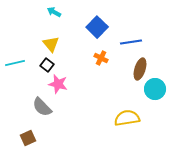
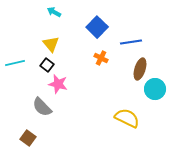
yellow semicircle: rotated 35 degrees clockwise
brown square: rotated 28 degrees counterclockwise
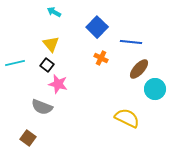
blue line: rotated 15 degrees clockwise
brown ellipse: moved 1 px left; rotated 25 degrees clockwise
gray semicircle: rotated 25 degrees counterclockwise
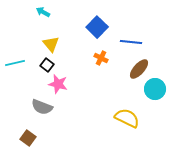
cyan arrow: moved 11 px left
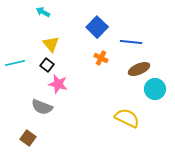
brown ellipse: rotated 25 degrees clockwise
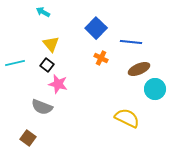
blue square: moved 1 px left, 1 px down
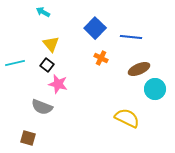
blue square: moved 1 px left
blue line: moved 5 px up
brown square: rotated 21 degrees counterclockwise
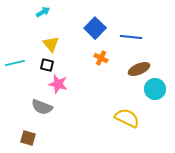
cyan arrow: rotated 120 degrees clockwise
black square: rotated 24 degrees counterclockwise
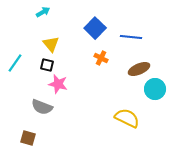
cyan line: rotated 42 degrees counterclockwise
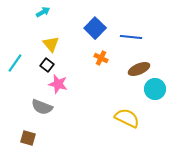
black square: rotated 24 degrees clockwise
